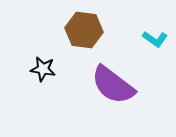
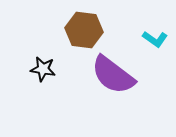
purple semicircle: moved 10 px up
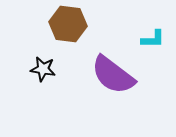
brown hexagon: moved 16 px left, 6 px up
cyan L-shape: moved 2 px left; rotated 35 degrees counterclockwise
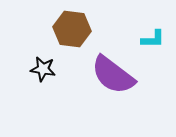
brown hexagon: moved 4 px right, 5 px down
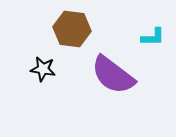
cyan L-shape: moved 2 px up
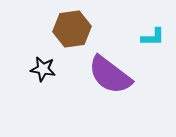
brown hexagon: rotated 15 degrees counterclockwise
purple semicircle: moved 3 px left
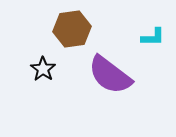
black star: rotated 25 degrees clockwise
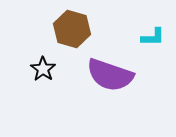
brown hexagon: rotated 24 degrees clockwise
purple semicircle: rotated 18 degrees counterclockwise
